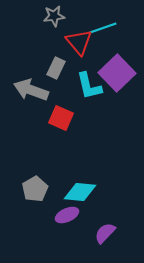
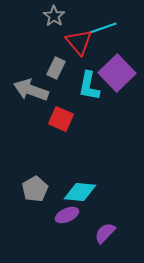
gray star: rotated 30 degrees counterclockwise
cyan L-shape: rotated 24 degrees clockwise
red square: moved 1 px down
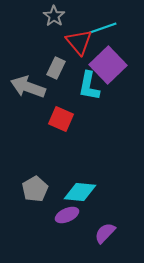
purple square: moved 9 px left, 8 px up
gray arrow: moved 3 px left, 3 px up
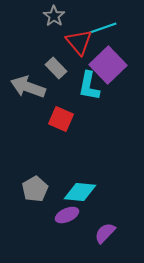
gray rectangle: rotated 70 degrees counterclockwise
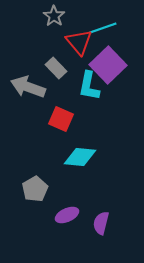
cyan diamond: moved 35 px up
purple semicircle: moved 4 px left, 10 px up; rotated 30 degrees counterclockwise
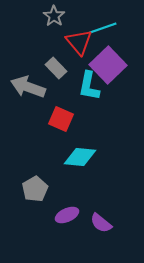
purple semicircle: rotated 65 degrees counterclockwise
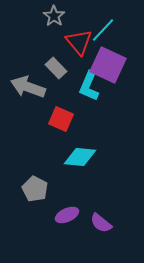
cyan line: moved 2 px down; rotated 28 degrees counterclockwise
purple square: rotated 21 degrees counterclockwise
cyan L-shape: rotated 12 degrees clockwise
gray pentagon: rotated 15 degrees counterclockwise
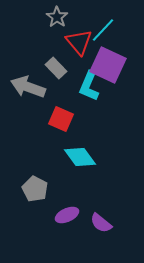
gray star: moved 3 px right, 1 px down
cyan diamond: rotated 48 degrees clockwise
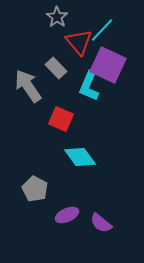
cyan line: moved 1 px left
gray arrow: moved 1 px up; rotated 36 degrees clockwise
